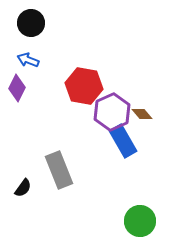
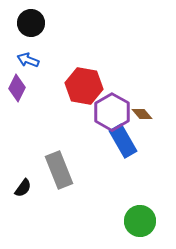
purple hexagon: rotated 6 degrees counterclockwise
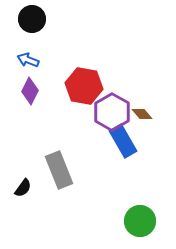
black circle: moved 1 px right, 4 px up
purple diamond: moved 13 px right, 3 px down
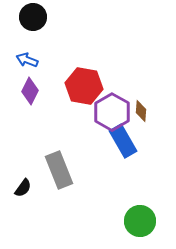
black circle: moved 1 px right, 2 px up
blue arrow: moved 1 px left
brown diamond: moved 1 px left, 3 px up; rotated 45 degrees clockwise
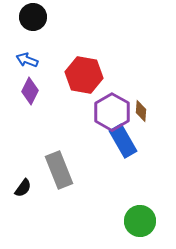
red hexagon: moved 11 px up
